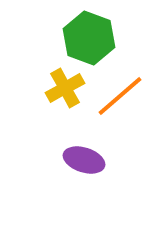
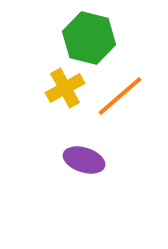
green hexagon: rotated 6 degrees counterclockwise
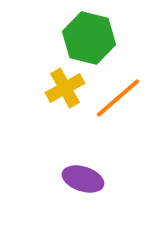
orange line: moved 2 px left, 2 px down
purple ellipse: moved 1 px left, 19 px down
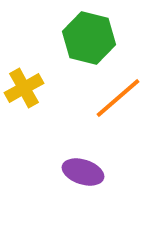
yellow cross: moved 41 px left
purple ellipse: moved 7 px up
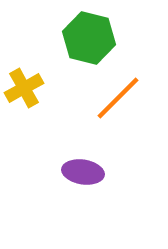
orange line: rotated 4 degrees counterclockwise
purple ellipse: rotated 9 degrees counterclockwise
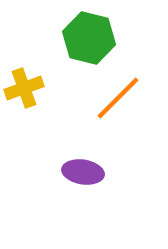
yellow cross: rotated 9 degrees clockwise
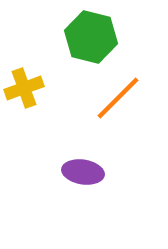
green hexagon: moved 2 px right, 1 px up
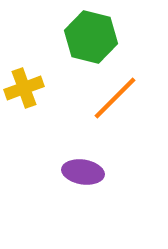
orange line: moved 3 px left
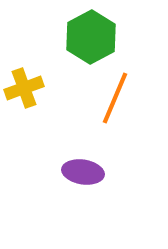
green hexagon: rotated 18 degrees clockwise
orange line: rotated 22 degrees counterclockwise
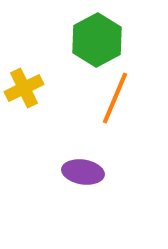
green hexagon: moved 6 px right, 3 px down
yellow cross: rotated 6 degrees counterclockwise
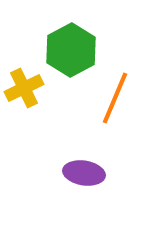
green hexagon: moved 26 px left, 10 px down
purple ellipse: moved 1 px right, 1 px down
